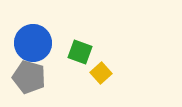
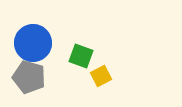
green square: moved 1 px right, 4 px down
yellow square: moved 3 px down; rotated 15 degrees clockwise
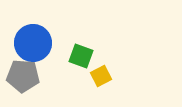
gray pentagon: moved 6 px left, 1 px up; rotated 12 degrees counterclockwise
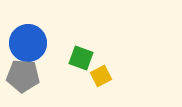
blue circle: moved 5 px left
green square: moved 2 px down
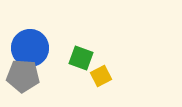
blue circle: moved 2 px right, 5 px down
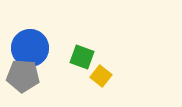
green square: moved 1 px right, 1 px up
yellow square: rotated 25 degrees counterclockwise
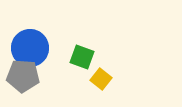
yellow square: moved 3 px down
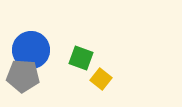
blue circle: moved 1 px right, 2 px down
green square: moved 1 px left, 1 px down
